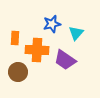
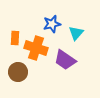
orange cross: moved 1 px left, 2 px up; rotated 15 degrees clockwise
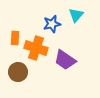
cyan triangle: moved 18 px up
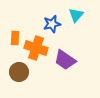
brown circle: moved 1 px right
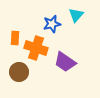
purple trapezoid: moved 2 px down
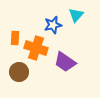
blue star: moved 1 px right, 1 px down
